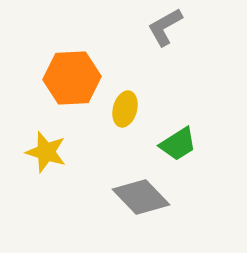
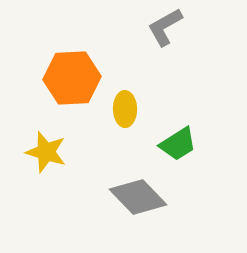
yellow ellipse: rotated 16 degrees counterclockwise
gray diamond: moved 3 px left
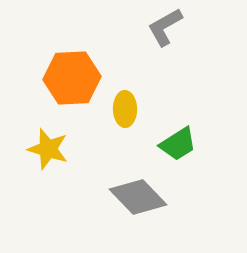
yellow star: moved 2 px right, 3 px up
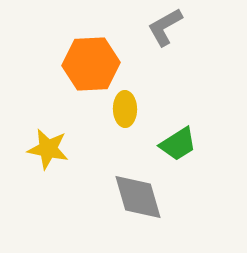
orange hexagon: moved 19 px right, 14 px up
yellow star: rotated 6 degrees counterclockwise
gray diamond: rotated 28 degrees clockwise
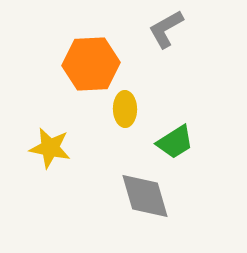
gray L-shape: moved 1 px right, 2 px down
green trapezoid: moved 3 px left, 2 px up
yellow star: moved 2 px right, 1 px up
gray diamond: moved 7 px right, 1 px up
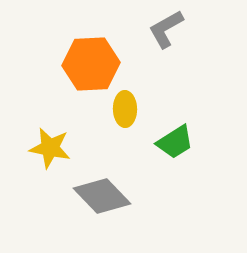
gray diamond: moved 43 px left; rotated 28 degrees counterclockwise
